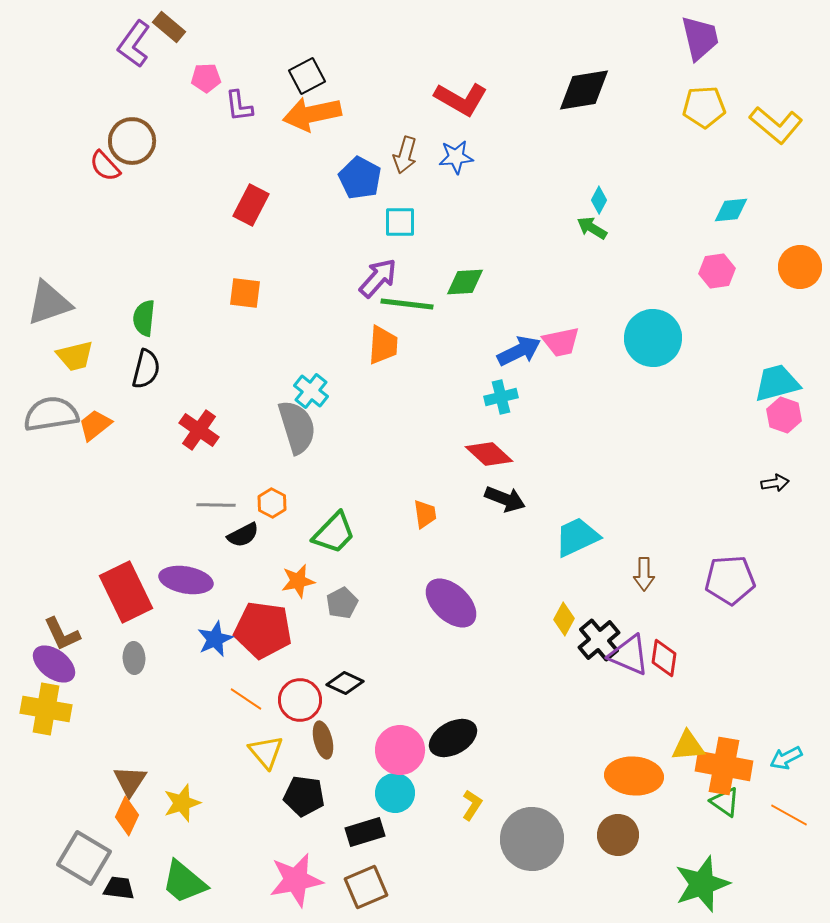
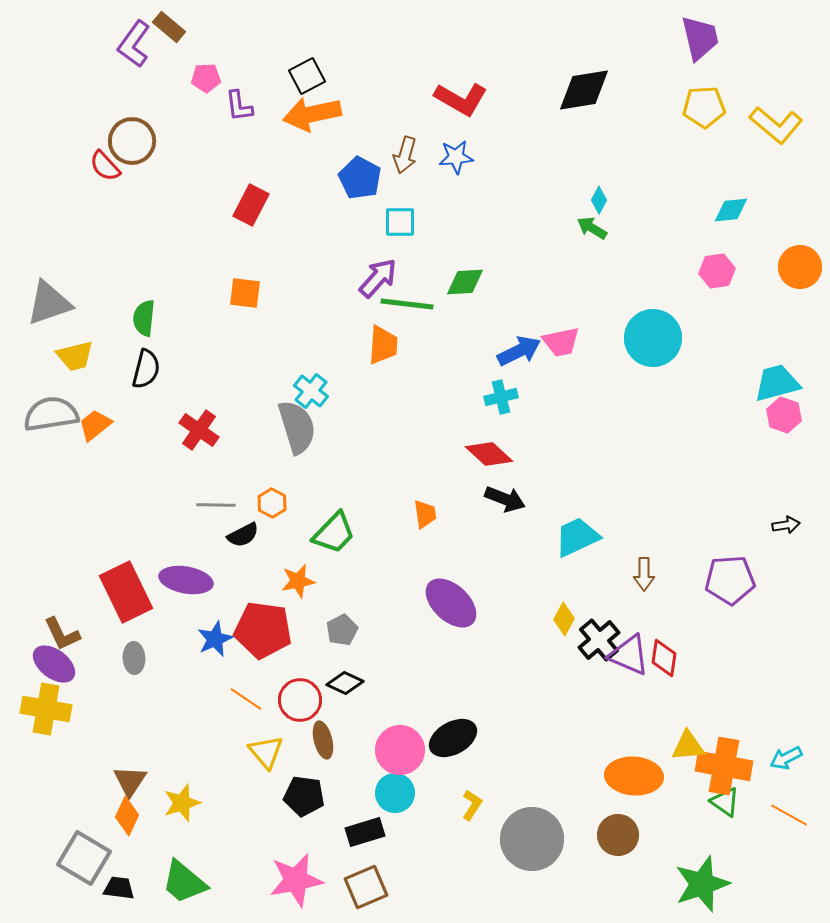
black arrow at (775, 483): moved 11 px right, 42 px down
gray pentagon at (342, 603): moved 27 px down
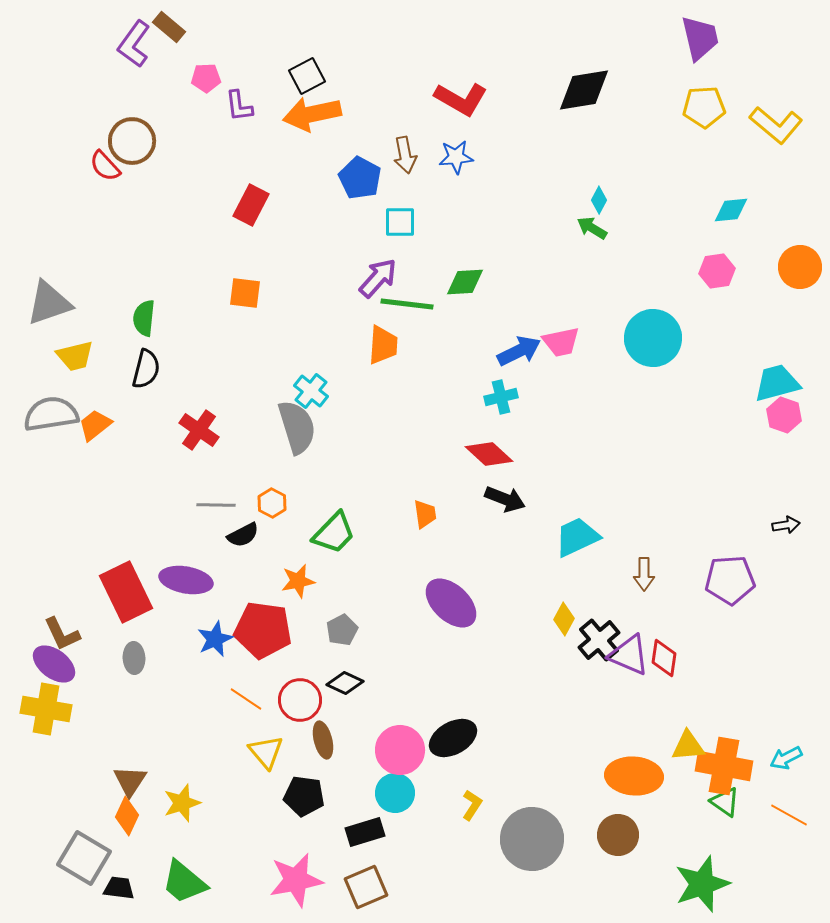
brown arrow at (405, 155): rotated 27 degrees counterclockwise
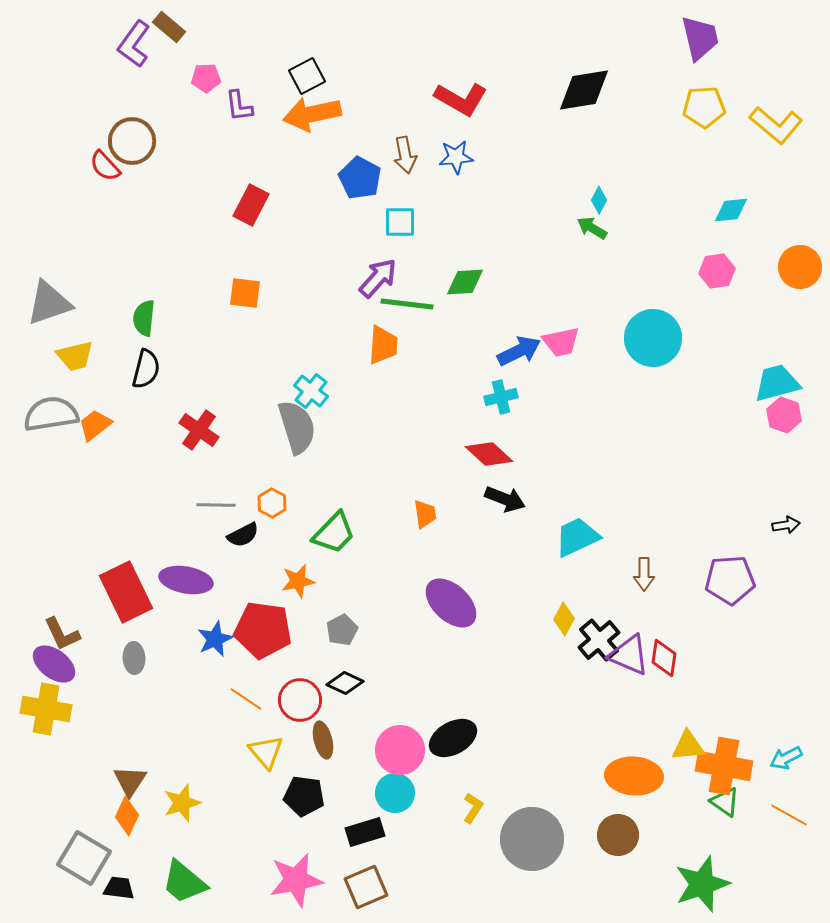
yellow L-shape at (472, 805): moved 1 px right, 3 px down
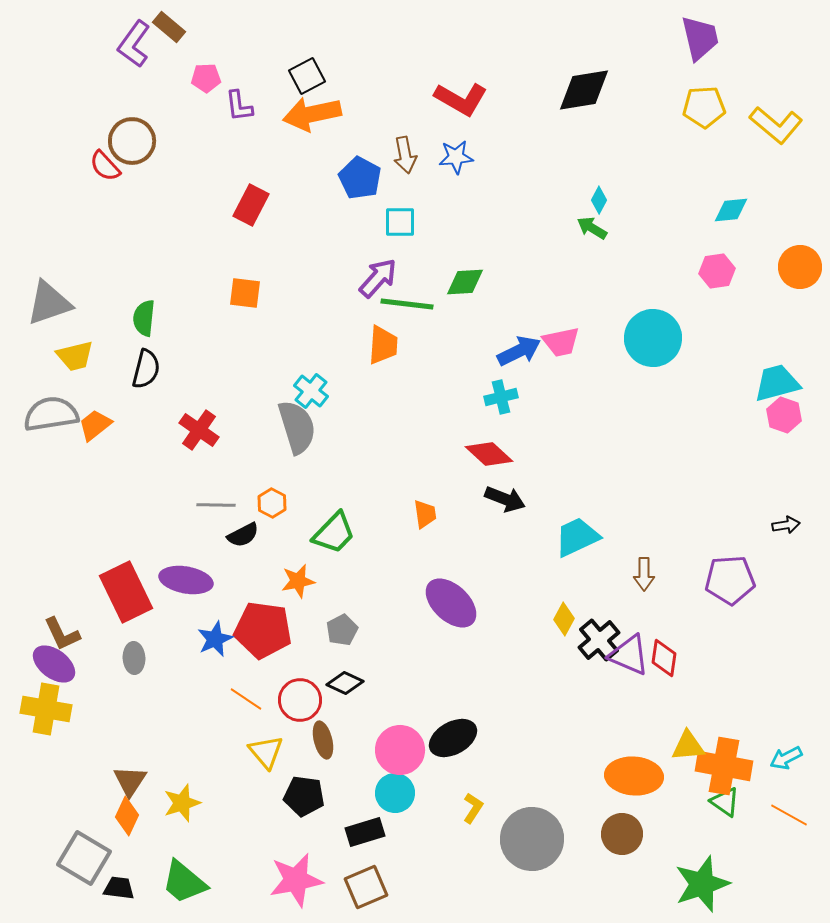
brown circle at (618, 835): moved 4 px right, 1 px up
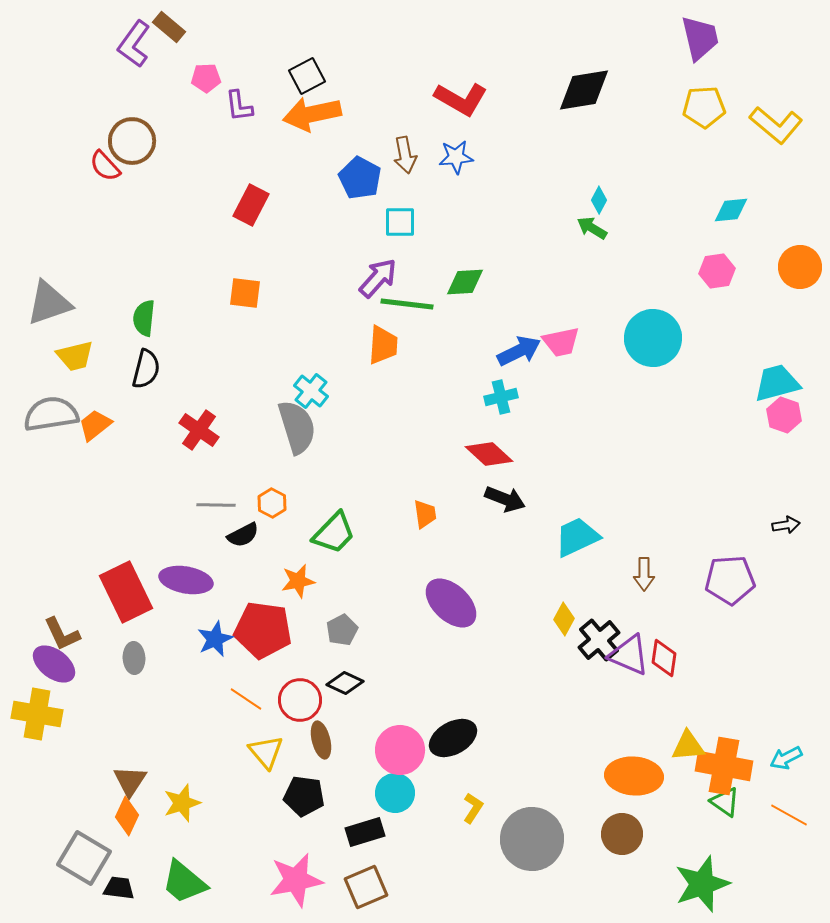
yellow cross at (46, 709): moved 9 px left, 5 px down
brown ellipse at (323, 740): moved 2 px left
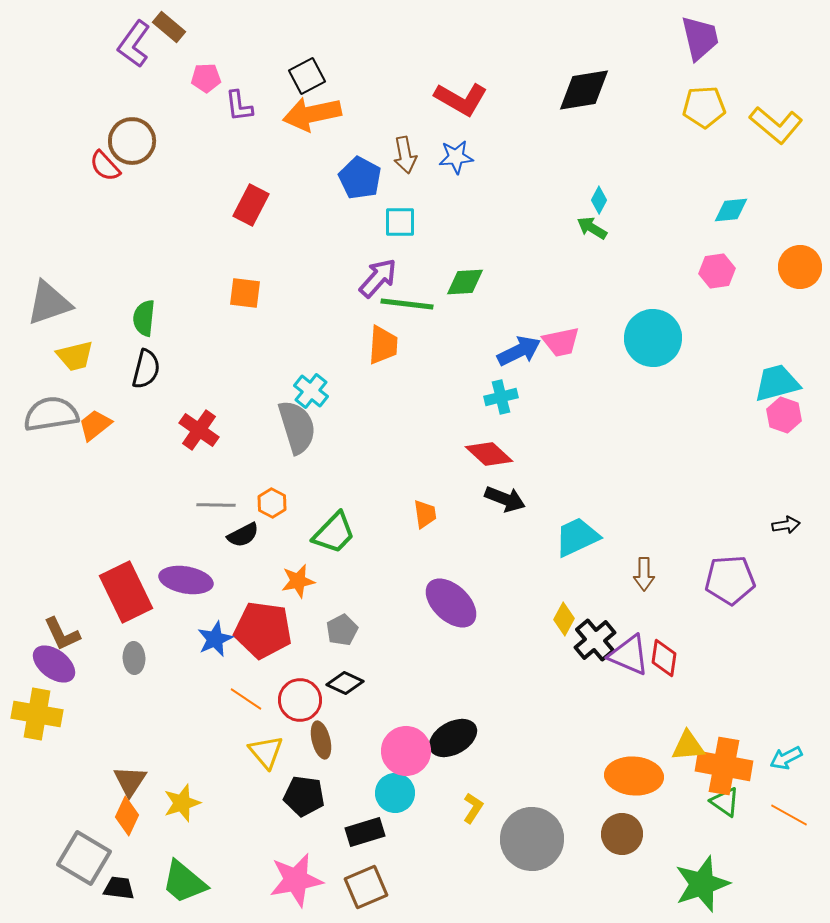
black cross at (599, 640): moved 4 px left
pink circle at (400, 750): moved 6 px right, 1 px down
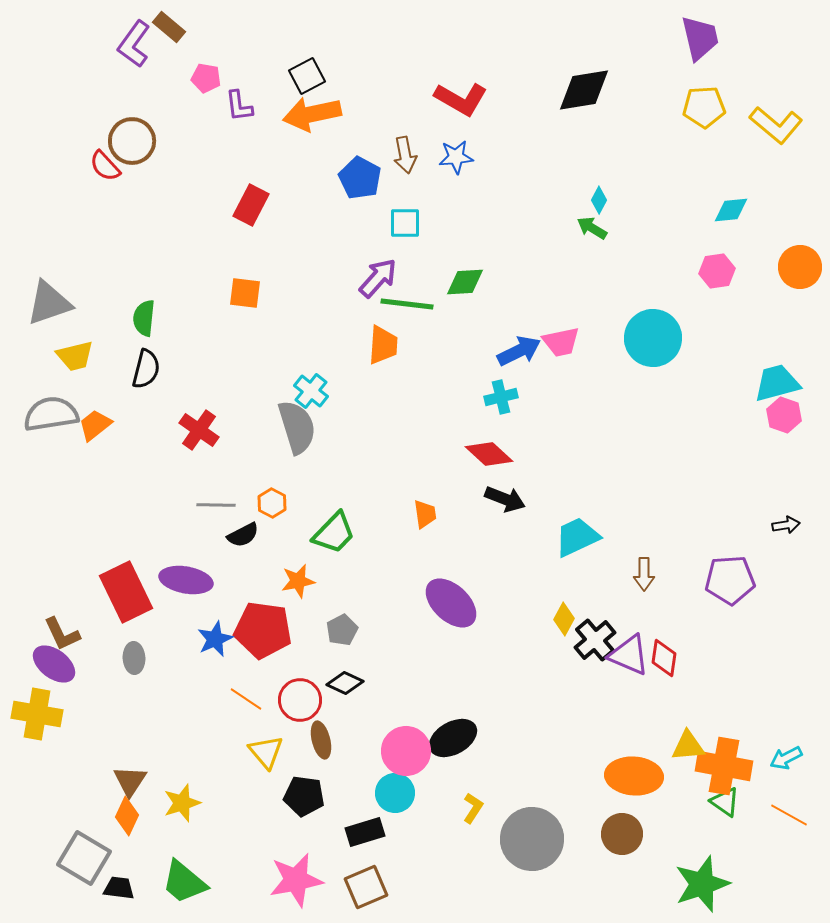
pink pentagon at (206, 78): rotated 12 degrees clockwise
cyan square at (400, 222): moved 5 px right, 1 px down
